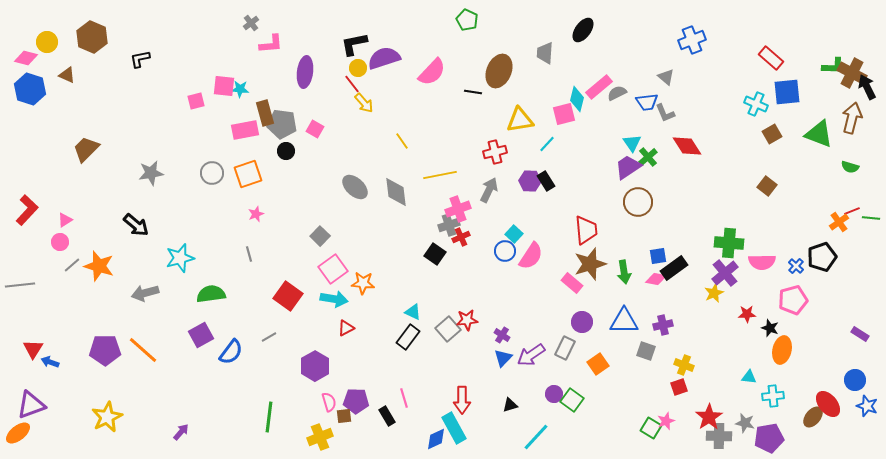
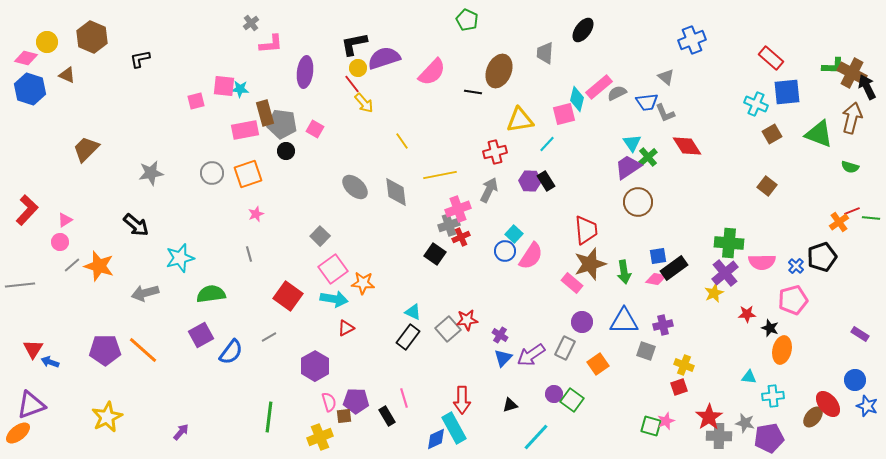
purple cross at (502, 335): moved 2 px left
green square at (651, 428): moved 2 px up; rotated 15 degrees counterclockwise
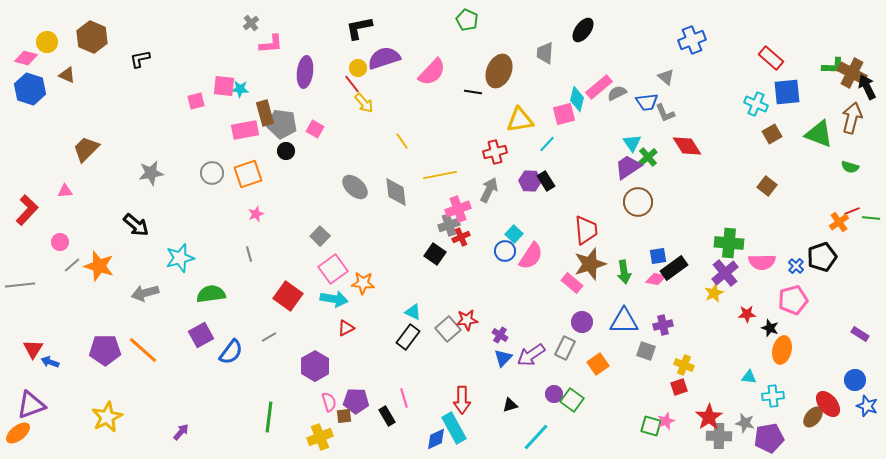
black L-shape at (354, 44): moved 5 px right, 16 px up
pink triangle at (65, 220): moved 29 px up; rotated 28 degrees clockwise
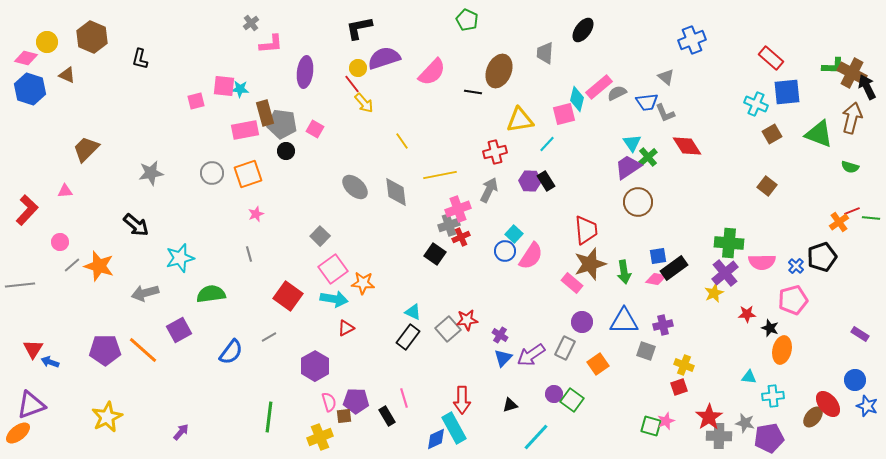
black L-shape at (140, 59): rotated 65 degrees counterclockwise
purple square at (201, 335): moved 22 px left, 5 px up
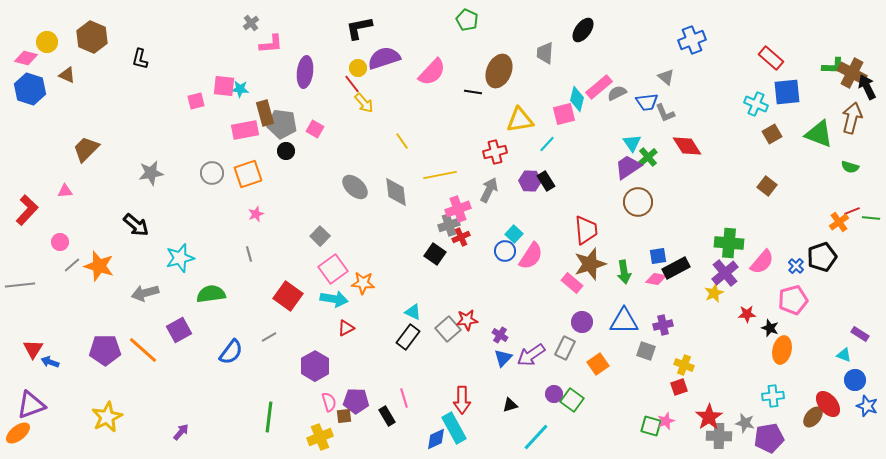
pink semicircle at (762, 262): rotated 48 degrees counterclockwise
black rectangle at (674, 268): moved 2 px right; rotated 8 degrees clockwise
cyan triangle at (749, 377): moved 95 px right, 22 px up; rotated 14 degrees clockwise
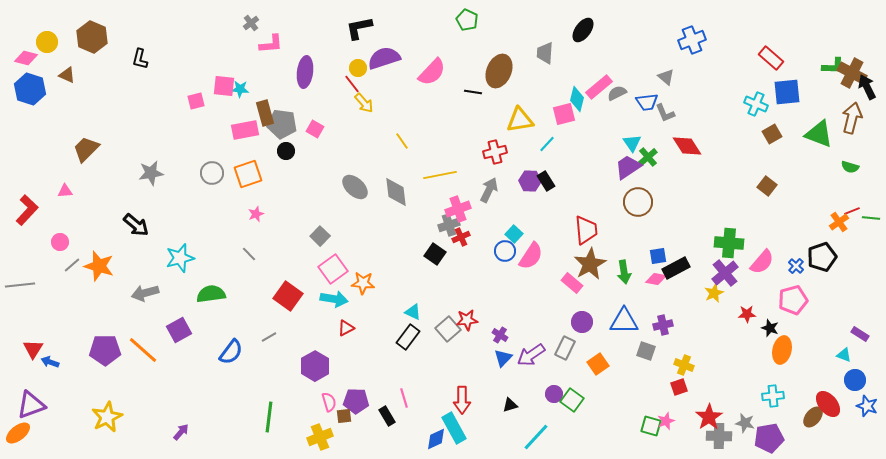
gray line at (249, 254): rotated 28 degrees counterclockwise
brown star at (590, 264): rotated 12 degrees counterclockwise
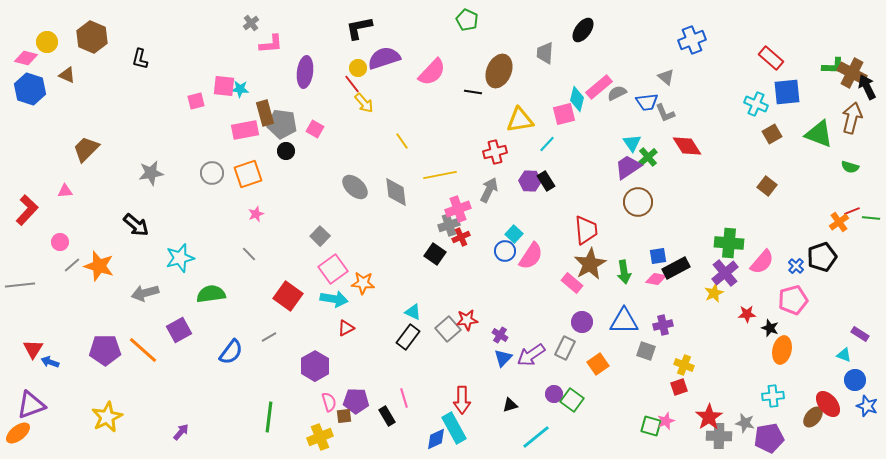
cyan line at (536, 437): rotated 8 degrees clockwise
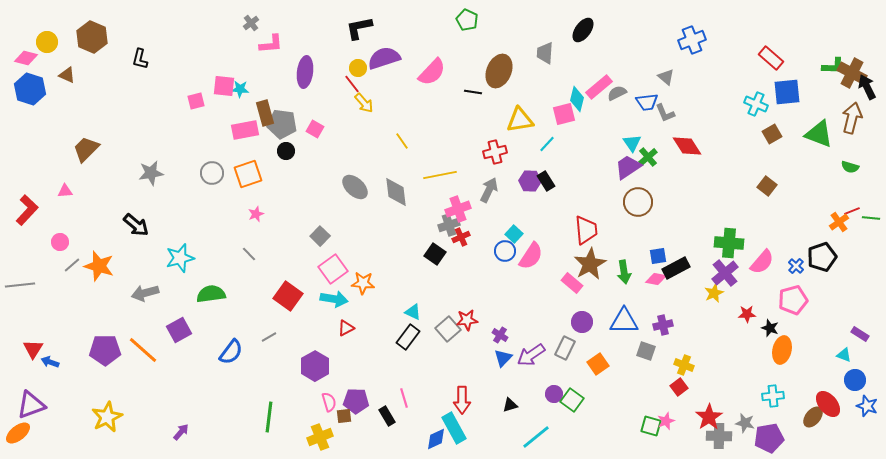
red square at (679, 387): rotated 18 degrees counterclockwise
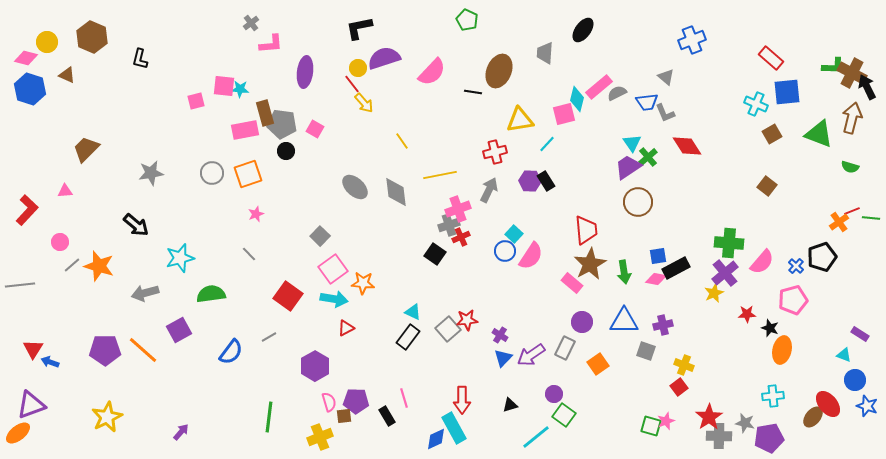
green square at (572, 400): moved 8 px left, 15 px down
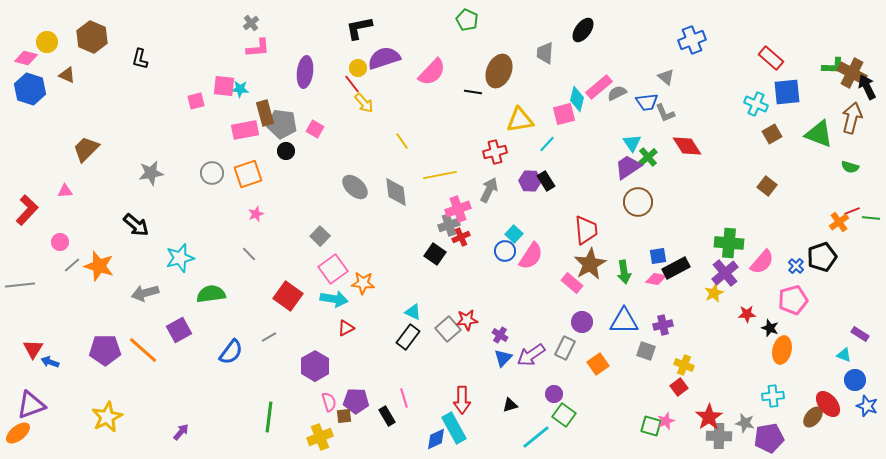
pink L-shape at (271, 44): moved 13 px left, 4 px down
